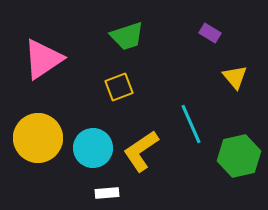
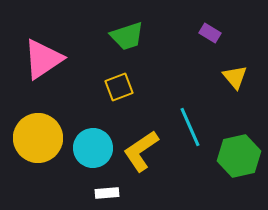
cyan line: moved 1 px left, 3 px down
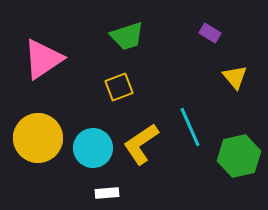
yellow L-shape: moved 7 px up
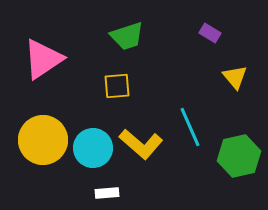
yellow square: moved 2 px left, 1 px up; rotated 16 degrees clockwise
yellow circle: moved 5 px right, 2 px down
yellow L-shape: rotated 105 degrees counterclockwise
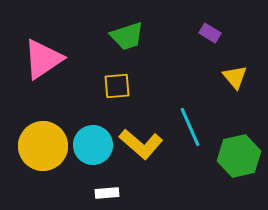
yellow circle: moved 6 px down
cyan circle: moved 3 px up
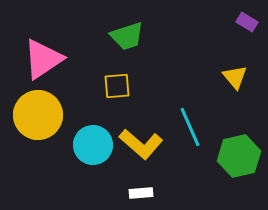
purple rectangle: moved 37 px right, 11 px up
yellow circle: moved 5 px left, 31 px up
white rectangle: moved 34 px right
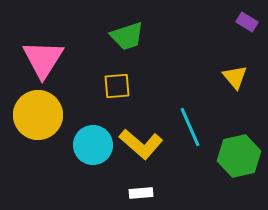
pink triangle: rotated 24 degrees counterclockwise
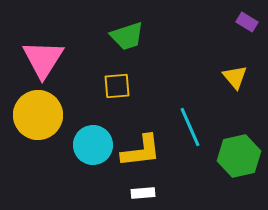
yellow L-shape: moved 7 px down; rotated 48 degrees counterclockwise
white rectangle: moved 2 px right
